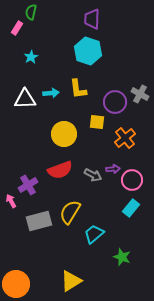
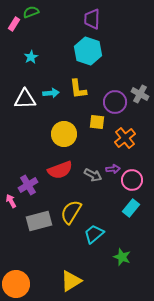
green semicircle: rotated 56 degrees clockwise
pink rectangle: moved 3 px left, 4 px up
yellow semicircle: moved 1 px right
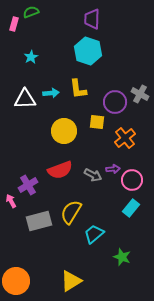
pink rectangle: rotated 16 degrees counterclockwise
yellow circle: moved 3 px up
orange circle: moved 3 px up
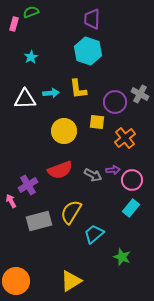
purple arrow: moved 1 px down
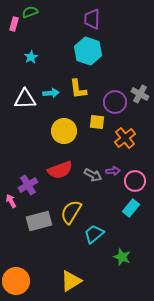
green semicircle: moved 1 px left
purple arrow: moved 1 px down
pink circle: moved 3 px right, 1 px down
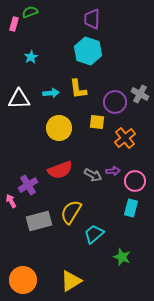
white triangle: moved 6 px left
yellow circle: moved 5 px left, 3 px up
cyan rectangle: rotated 24 degrees counterclockwise
orange circle: moved 7 px right, 1 px up
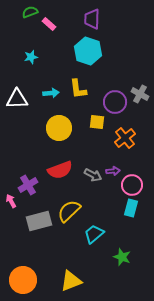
pink rectangle: moved 35 px right; rotated 64 degrees counterclockwise
cyan star: rotated 16 degrees clockwise
white triangle: moved 2 px left
pink circle: moved 3 px left, 4 px down
yellow semicircle: moved 2 px left, 1 px up; rotated 15 degrees clockwise
yellow triangle: rotated 10 degrees clockwise
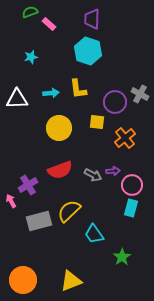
cyan trapezoid: rotated 85 degrees counterclockwise
green star: rotated 18 degrees clockwise
